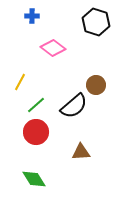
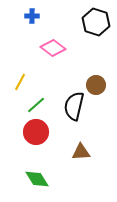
black semicircle: rotated 144 degrees clockwise
green diamond: moved 3 px right
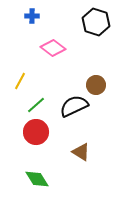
yellow line: moved 1 px up
black semicircle: rotated 52 degrees clockwise
brown triangle: rotated 36 degrees clockwise
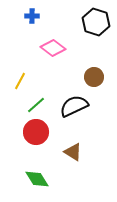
brown circle: moved 2 px left, 8 px up
brown triangle: moved 8 px left
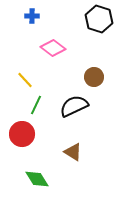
black hexagon: moved 3 px right, 3 px up
yellow line: moved 5 px right, 1 px up; rotated 72 degrees counterclockwise
green line: rotated 24 degrees counterclockwise
red circle: moved 14 px left, 2 px down
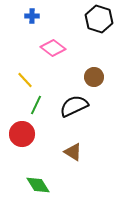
green diamond: moved 1 px right, 6 px down
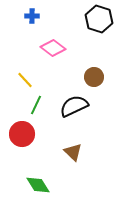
brown triangle: rotated 12 degrees clockwise
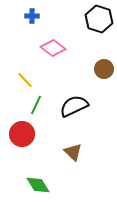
brown circle: moved 10 px right, 8 px up
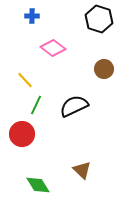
brown triangle: moved 9 px right, 18 px down
